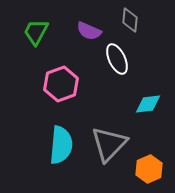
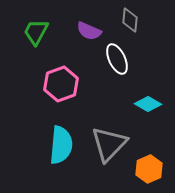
cyan diamond: rotated 36 degrees clockwise
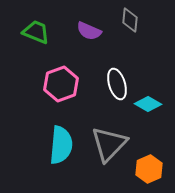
green trapezoid: rotated 84 degrees clockwise
white ellipse: moved 25 px down; rotated 8 degrees clockwise
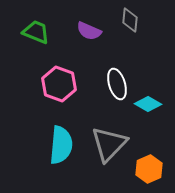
pink hexagon: moved 2 px left; rotated 20 degrees counterclockwise
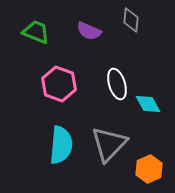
gray diamond: moved 1 px right
cyan diamond: rotated 32 degrees clockwise
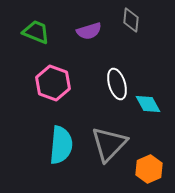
purple semicircle: rotated 40 degrees counterclockwise
pink hexagon: moved 6 px left, 1 px up
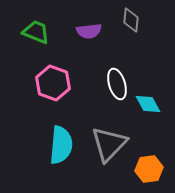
purple semicircle: rotated 10 degrees clockwise
orange hexagon: rotated 16 degrees clockwise
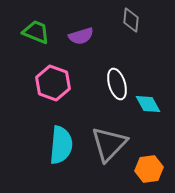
purple semicircle: moved 8 px left, 5 px down; rotated 10 degrees counterclockwise
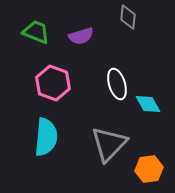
gray diamond: moved 3 px left, 3 px up
cyan semicircle: moved 15 px left, 8 px up
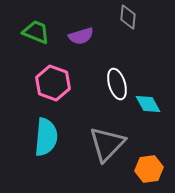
gray triangle: moved 2 px left
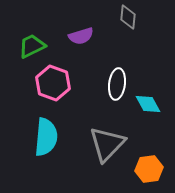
green trapezoid: moved 4 px left, 14 px down; rotated 48 degrees counterclockwise
white ellipse: rotated 24 degrees clockwise
